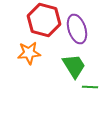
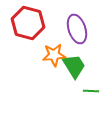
red hexagon: moved 16 px left, 3 px down
orange star: moved 25 px right, 2 px down
green line: moved 1 px right, 4 px down
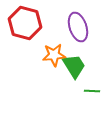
red hexagon: moved 3 px left
purple ellipse: moved 1 px right, 2 px up
green line: moved 1 px right
